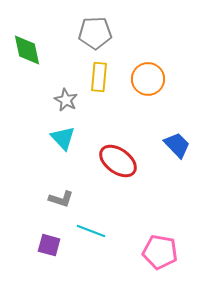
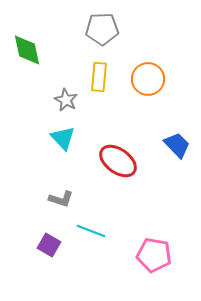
gray pentagon: moved 7 px right, 4 px up
purple square: rotated 15 degrees clockwise
pink pentagon: moved 6 px left, 3 px down
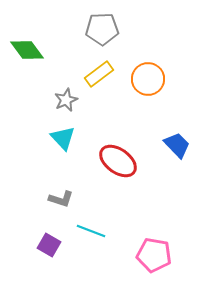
green diamond: rotated 24 degrees counterclockwise
yellow rectangle: moved 3 px up; rotated 48 degrees clockwise
gray star: rotated 20 degrees clockwise
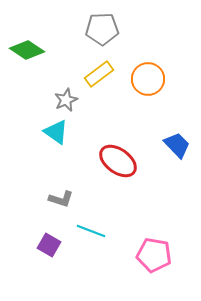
green diamond: rotated 20 degrees counterclockwise
cyan triangle: moved 7 px left, 6 px up; rotated 12 degrees counterclockwise
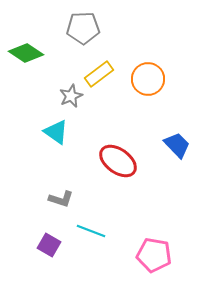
gray pentagon: moved 19 px left, 1 px up
green diamond: moved 1 px left, 3 px down
gray star: moved 5 px right, 4 px up
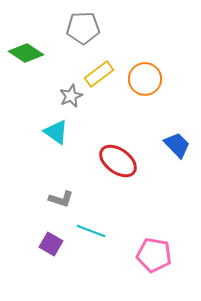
orange circle: moved 3 px left
purple square: moved 2 px right, 1 px up
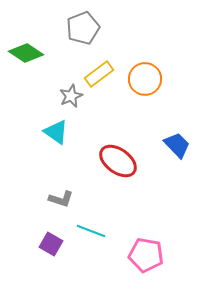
gray pentagon: rotated 20 degrees counterclockwise
pink pentagon: moved 8 px left
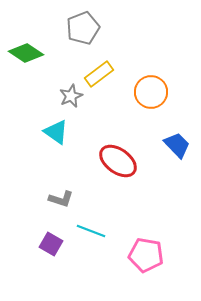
orange circle: moved 6 px right, 13 px down
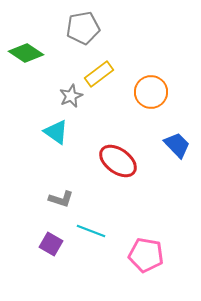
gray pentagon: rotated 12 degrees clockwise
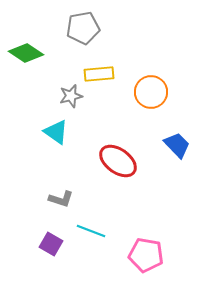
yellow rectangle: rotated 32 degrees clockwise
gray star: rotated 10 degrees clockwise
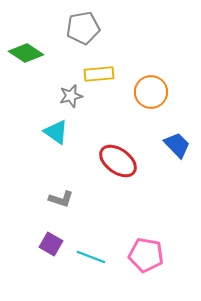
cyan line: moved 26 px down
